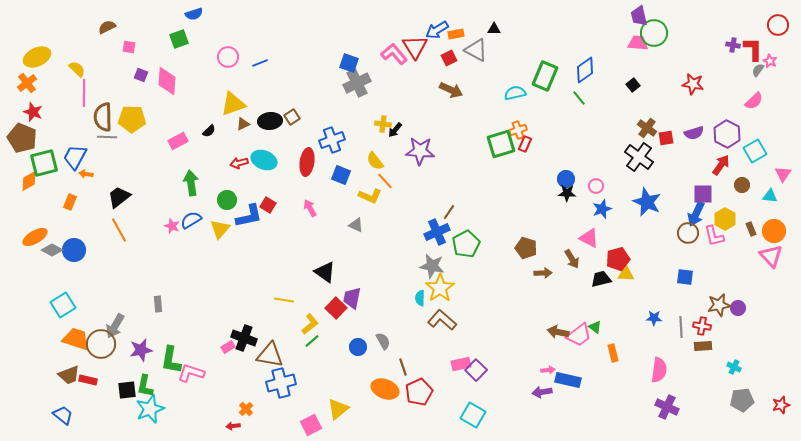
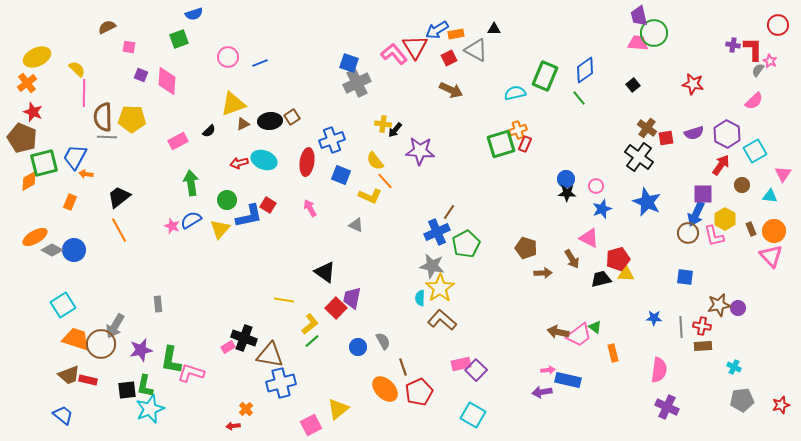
orange ellipse at (385, 389): rotated 24 degrees clockwise
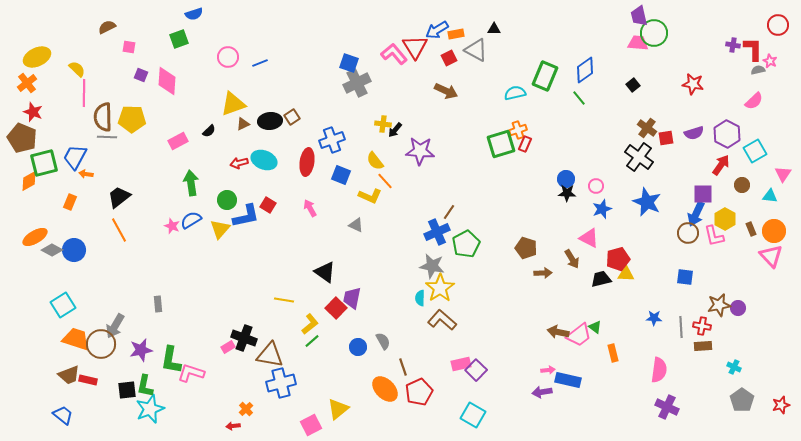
gray semicircle at (758, 70): rotated 40 degrees clockwise
brown arrow at (451, 90): moved 5 px left, 1 px down
blue L-shape at (249, 216): moved 3 px left
gray pentagon at (742, 400): rotated 30 degrees counterclockwise
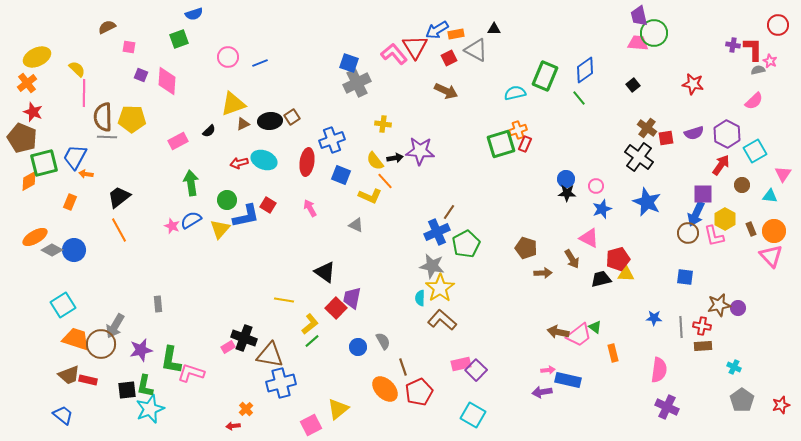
black arrow at (395, 130): moved 28 px down; rotated 140 degrees counterclockwise
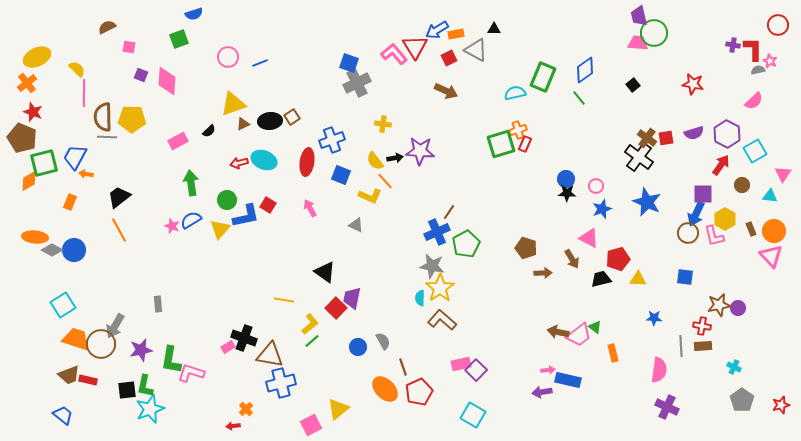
green rectangle at (545, 76): moved 2 px left, 1 px down
brown cross at (647, 128): moved 10 px down
orange ellipse at (35, 237): rotated 35 degrees clockwise
yellow triangle at (626, 274): moved 12 px right, 5 px down
gray line at (681, 327): moved 19 px down
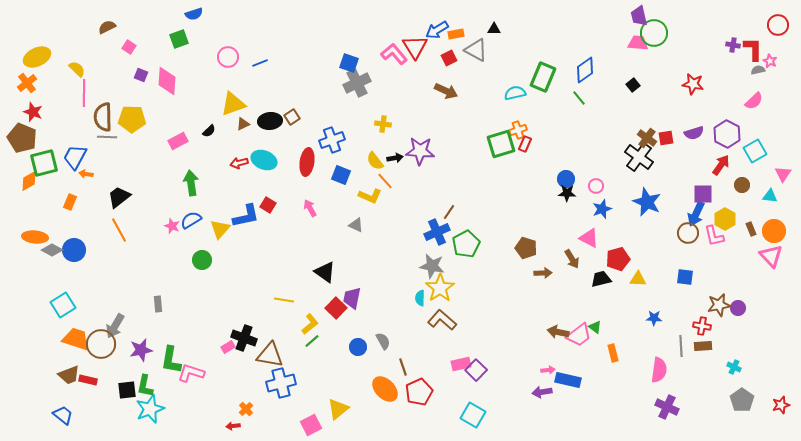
pink square at (129, 47): rotated 24 degrees clockwise
green circle at (227, 200): moved 25 px left, 60 px down
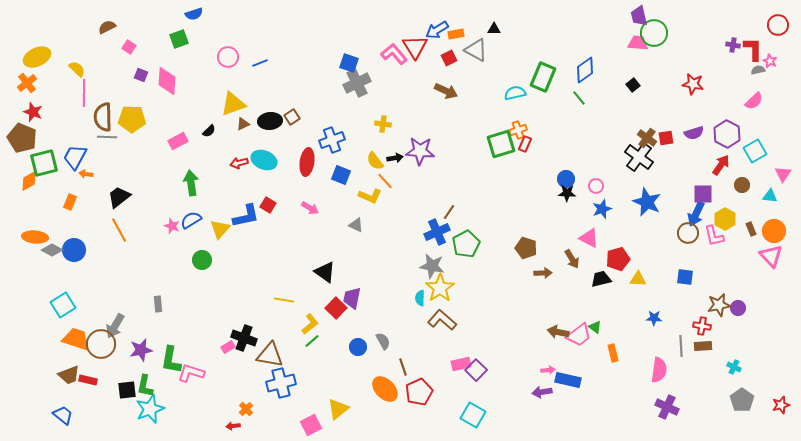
pink arrow at (310, 208): rotated 150 degrees clockwise
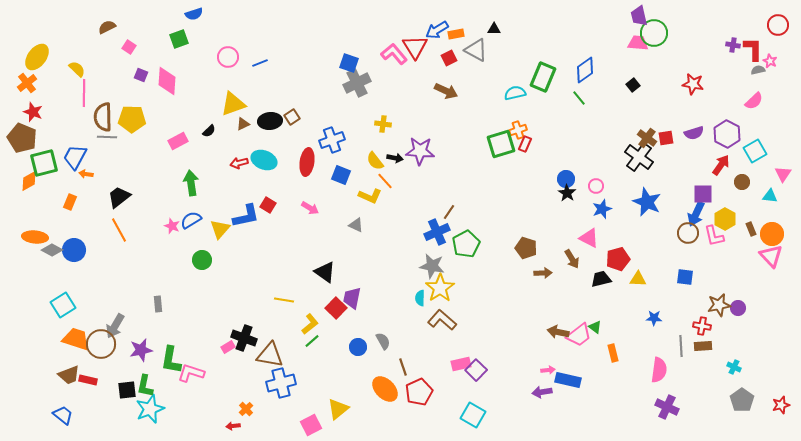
yellow ellipse at (37, 57): rotated 28 degrees counterclockwise
black arrow at (395, 158): rotated 21 degrees clockwise
brown circle at (742, 185): moved 3 px up
black star at (567, 193): rotated 30 degrees clockwise
orange circle at (774, 231): moved 2 px left, 3 px down
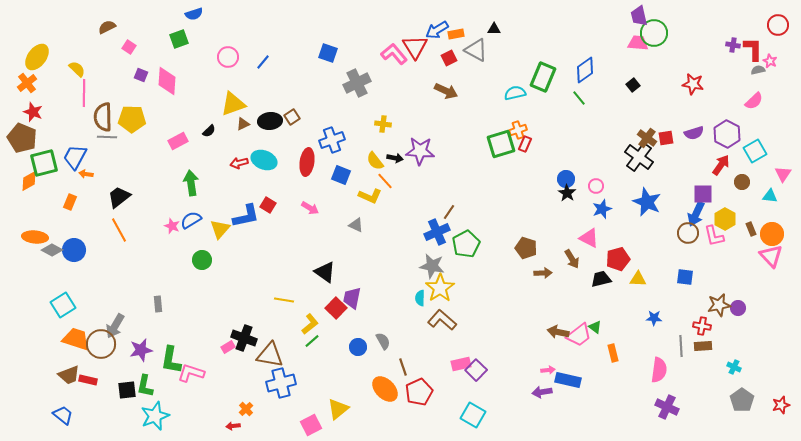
blue line at (260, 63): moved 3 px right, 1 px up; rotated 28 degrees counterclockwise
blue square at (349, 63): moved 21 px left, 10 px up
cyan star at (150, 409): moved 5 px right, 7 px down
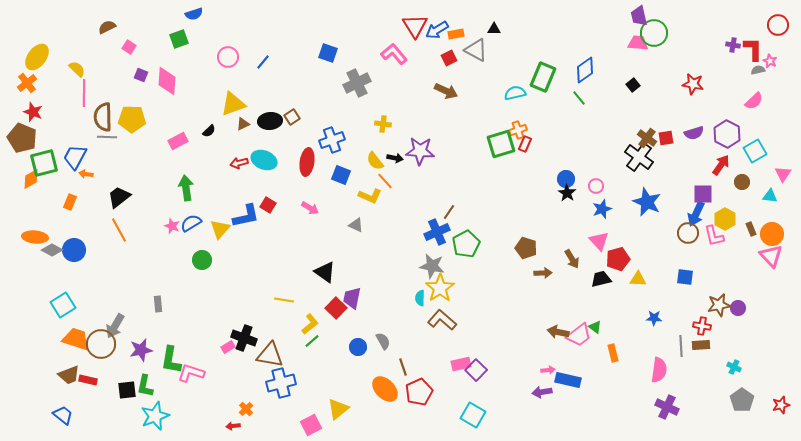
red triangle at (415, 47): moved 21 px up
orange diamond at (29, 181): moved 2 px right, 2 px up
green arrow at (191, 183): moved 5 px left, 5 px down
blue semicircle at (191, 220): moved 3 px down
pink triangle at (589, 238): moved 10 px right, 3 px down; rotated 20 degrees clockwise
brown rectangle at (703, 346): moved 2 px left, 1 px up
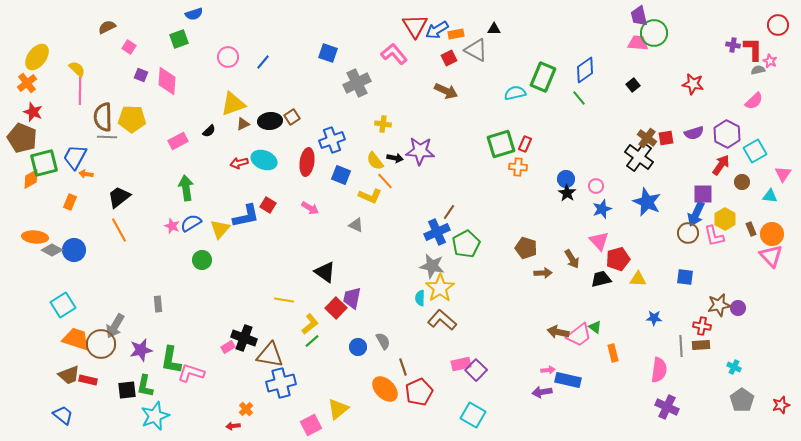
pink line at (84, 93): moved 4 px left, 2 px up
orange cross at (518, 130): moved 37 px down; rotated 24 degrees clockwise
